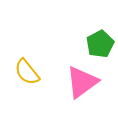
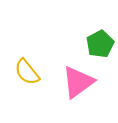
pink triangle: moved 4 px left
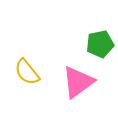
green pentagon: rotated 16 degrees clockwise
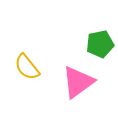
yellow semicircle: moved 5 px up
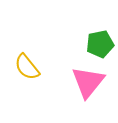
pink triangle: moved 10 px right; rotated 15 degrees counterclockwise
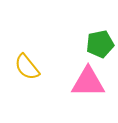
pink triangle: rotated 51 degrees clockwise
